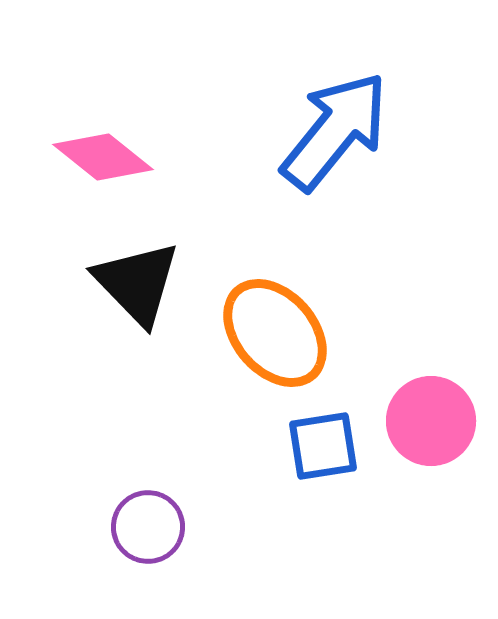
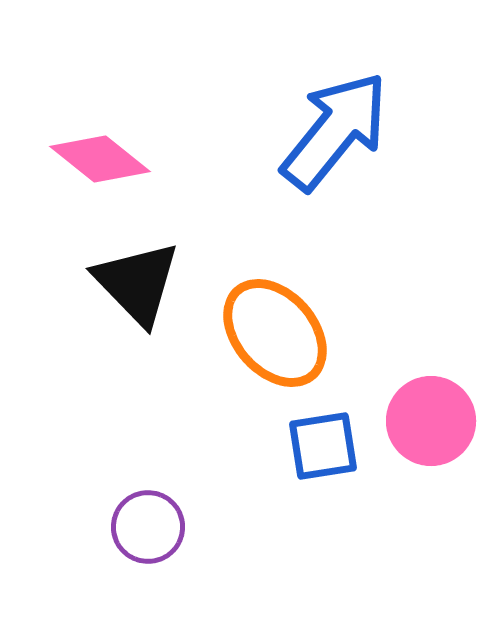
pink diamond: moved 3 px left, 2 px down
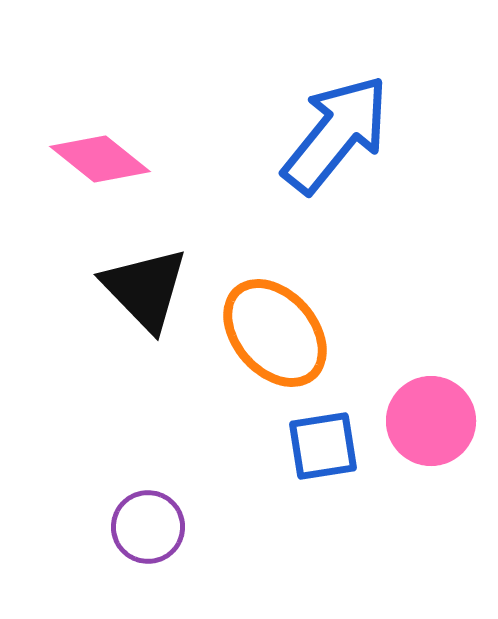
blue arrow: moved 1 px right, 3 px down
black triangle: moved 8 px right, 6 px down
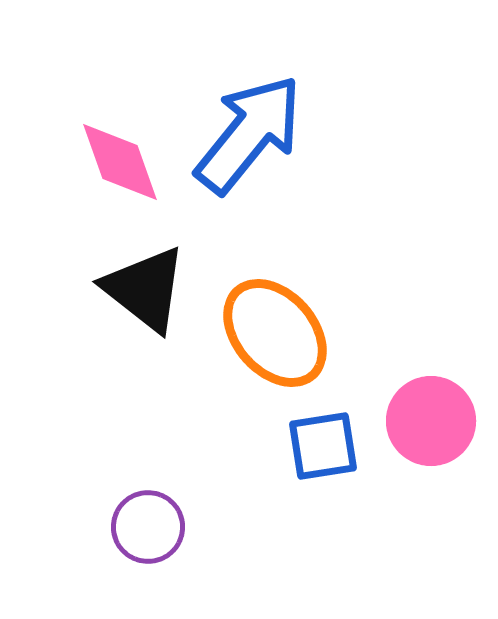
blue arrow: moved 87 px left
pink diamond: moved 20 px right, 3 px down; rotated 32 degrees clockwise
black triangle: rotated 8 degrees counterclockwise
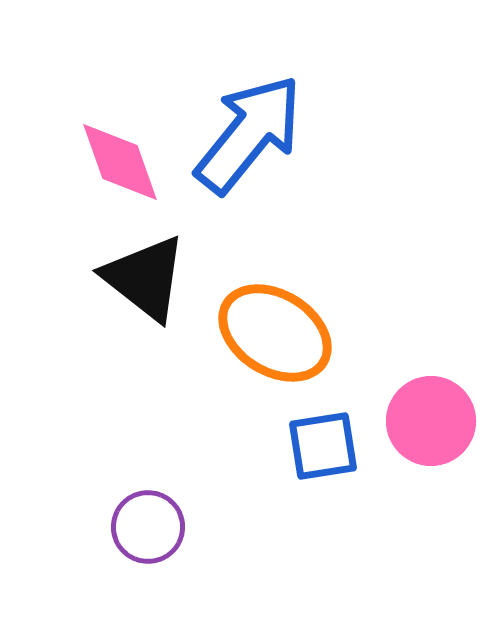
black triangle: moved 11 px up
orange ellipse: rotated 17 degrees counterclockwise
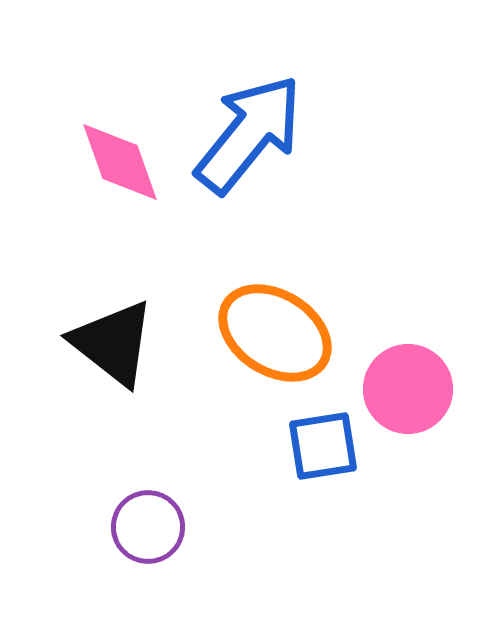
black triangle: moved 32 px left, 65 px down
pink circle: moved 23 px left, 32 px up
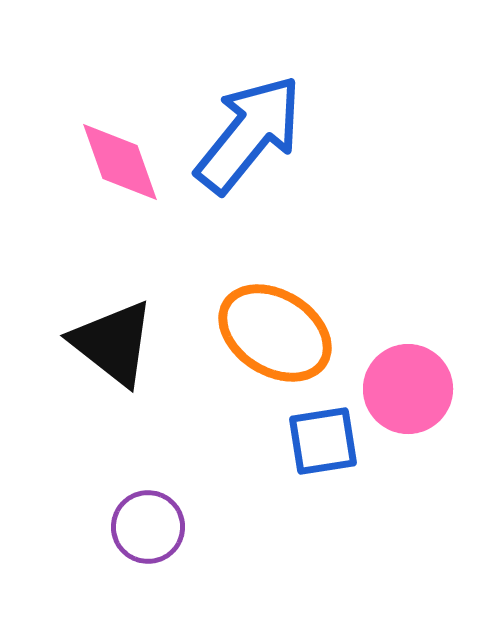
blue square: moved 5 px up
